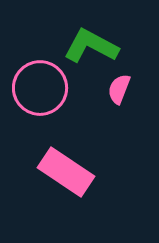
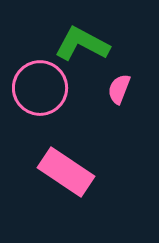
green L-shape: moved 9 px left, 2 px up
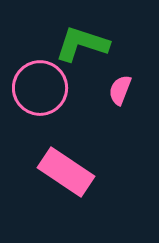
green L-shape: rotated 10 degrees counterclockwise
pink semicircle: moved 1 px right, 1 px down
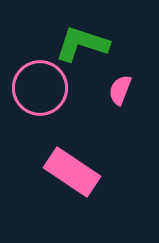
pink rectangle: moved 6 px right
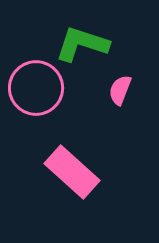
pink circle: moved 4 px left
pink rectangle: rotated 8 degrees clockwise
